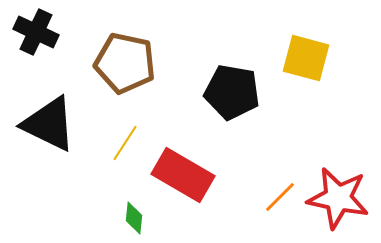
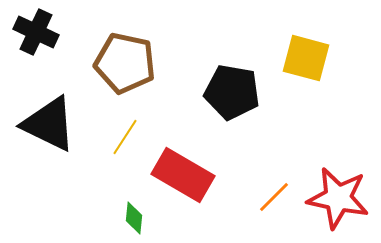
yellow line: moved 6 px up
orange line: moved 6 px left
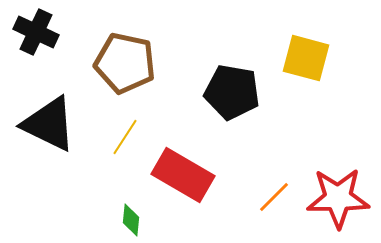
red star: rotated 12 degrees counterclockwise
green diamond: moved 3 px left, 2 px down
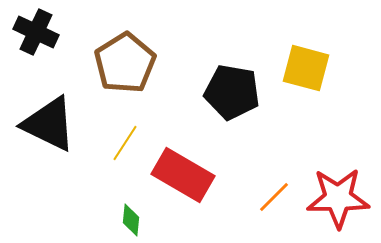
yellow square: moved 10 px down
brown pentagon: rotated 28 degrees clockwise
yellow line: moved 6 px down
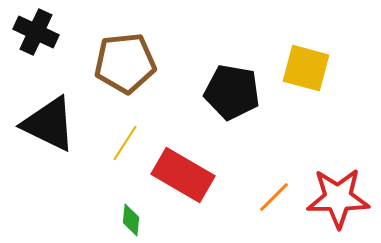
brown pentagon: rotated 26 degrees clockwise
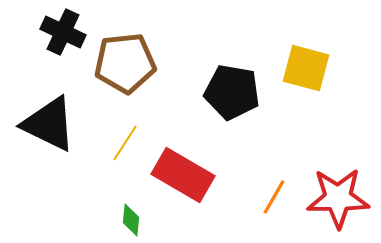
black cross: moved 27 px right
orange line: rotated 15 degrees counterclockwise
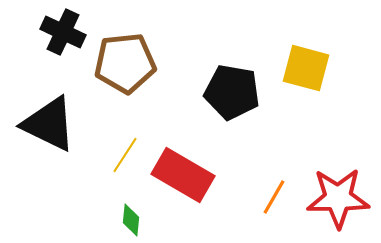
yellow line: moved 12 px down
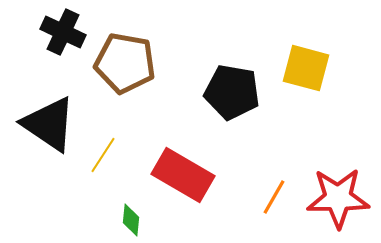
brown pentagon: rotated 16 degrees clockwise
black triangle: rotated 8 degrees clockwise
yellow line: moved 22 px left
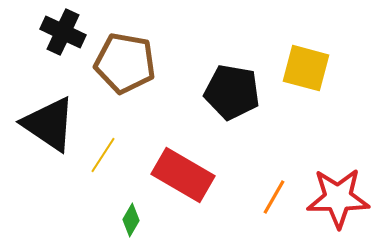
green diamond: rotated 24 degrees clockwise
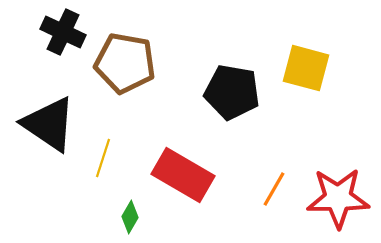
yellow line: moved 3 px down; rotated 15 degrees counterclockwise
orange line: moved 8 px up
green diamond: moved 1 px left, 3 px up
